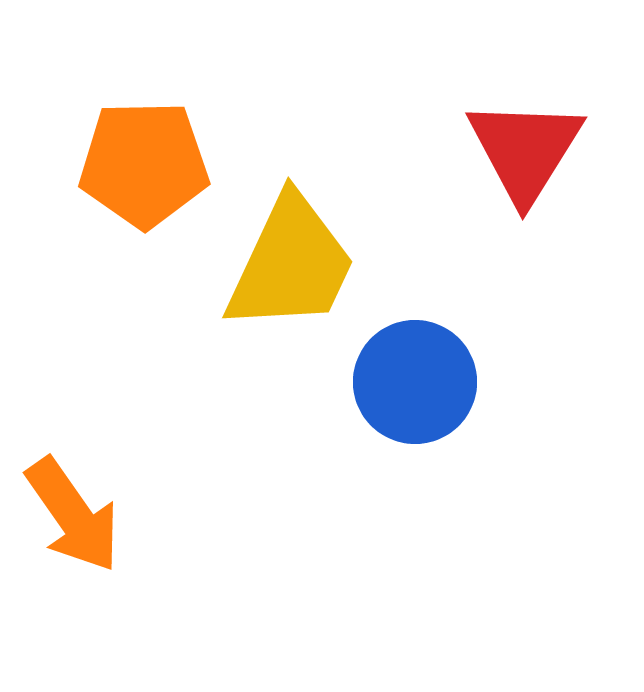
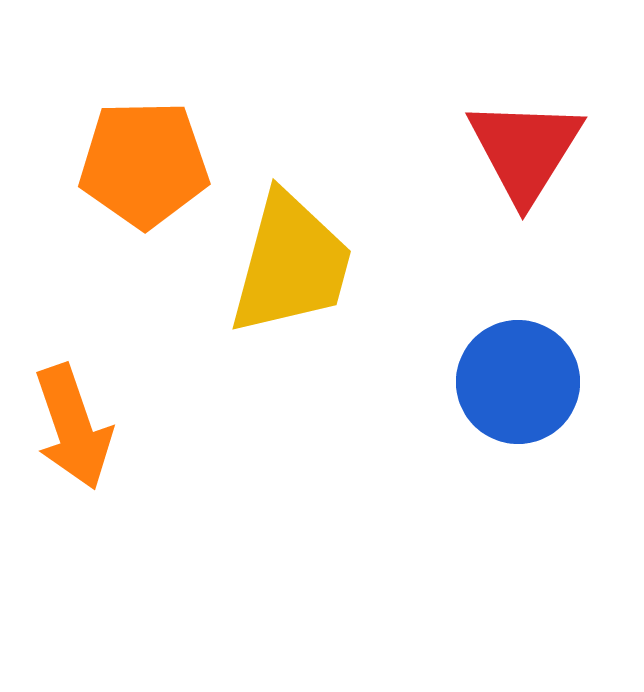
yellow trapezoid: rotated 10 degrees counterclockwise
blue circle: moved 103 px right
orange arrow: moved 88 px up; rotated 16 degrees clockwise
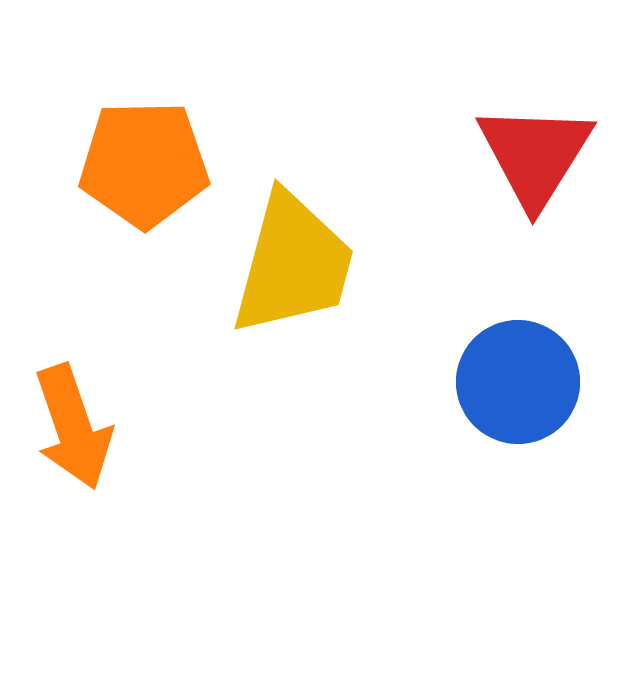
red triangle: moved 10 px right, 5 px down
yellow trapezoid: moved 2 px right
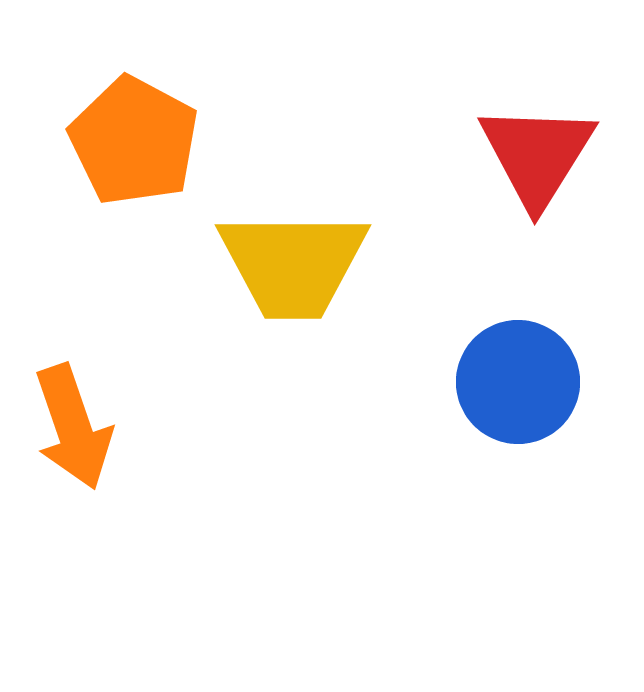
red triangle: moved 2 px right
orange pentagon: moved 10 px left, 23 px up; rotated 29 degrees clockwise
yellow trapezoid: rotated 75 degrees clockwise
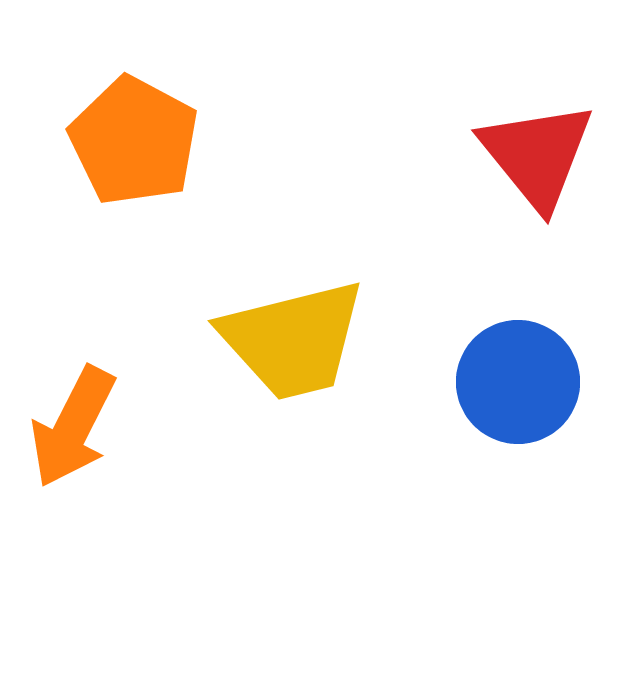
red triangle: rotated 11 degrees counterclockwise
yellow trapezoid: moved 76 px down; rotated 14 degrees counterclockwise
orange arrow: rotated 46 degrees clockwise
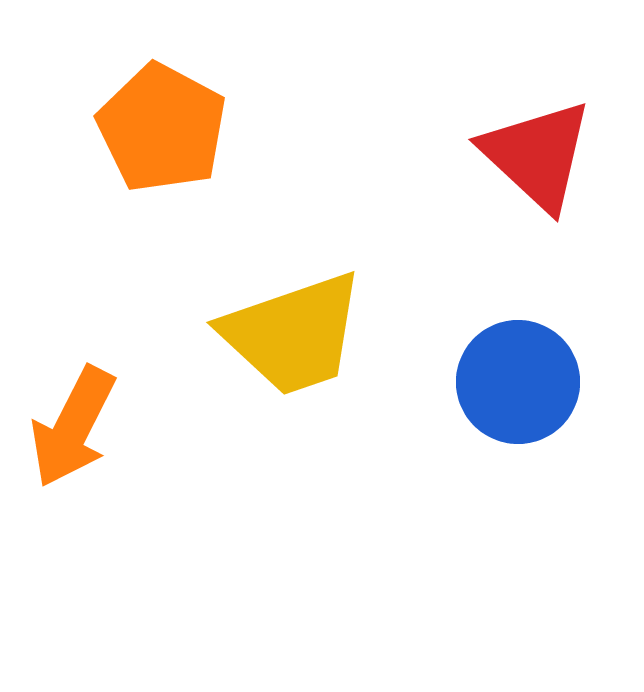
orange pentagon: moved 28 px right, 13 px up
red triangle: rotated 8 degrees counterclockwise
yellow trapezoid: moved 6 px up; rotated 5 degrees counterclockwise
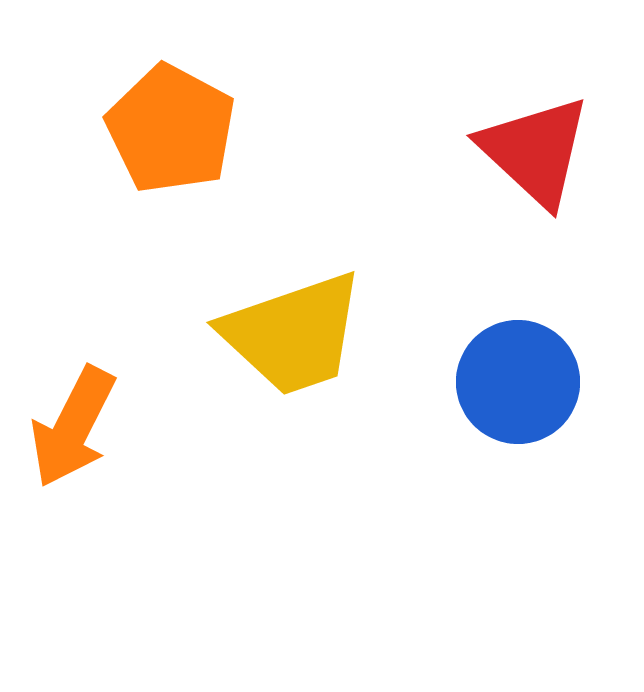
orange pentagon: moved 9 px right, 1 px down
red triangle: moved 2 px left, 4 px up
